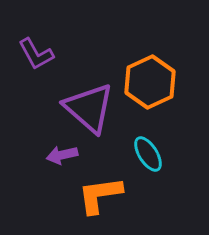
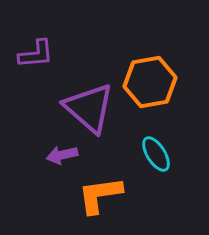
purple L-shape: rotated 66 degrees counterclockwise
orange hexagon: rotated 15 degrees clockwise
cyan ellipse: moved 8 px right
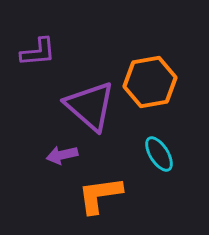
purple L-shape: moved 2 px right, 2 px up
purple triangle: moved 1 px right, 2 px up
cyan ellipse: moved 3 px right
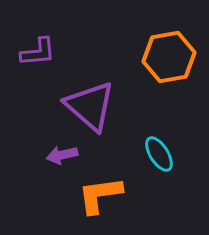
orange hexagon: moved 19 px right, 25 px up
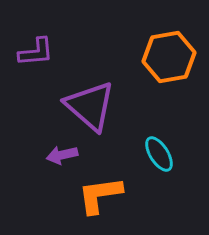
purple L-shape: moved 2 px left
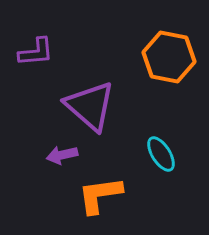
orange hexagon: rotated 21 degrees clockwise
cyan ellipse: moved 2 px right
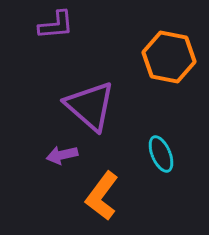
purple L-shape: moved 20 px right, 27 px up
cyan ellipse: rotated 9 degrees clockwise
orange L-shape: moved 2 px right, 1 px down; rotated 45 degrees counterclockwise
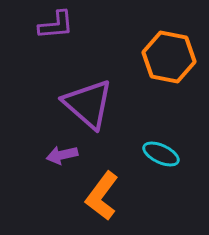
purple triangle: moved 2 px left, 2 px up
cyan ellipse: rotated 42 degrees counterclockwise
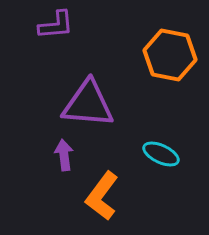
orange hexagon: moved 1 px right, 2 px up
purple triangle: rotated 36 degrees counterclockwise
purple arrow: moved 2 px right; rotated 96 degrees clockwise
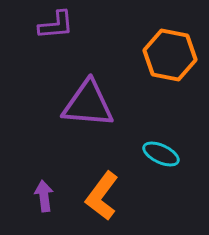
purple arrow: moved 20 px left, 41 px down
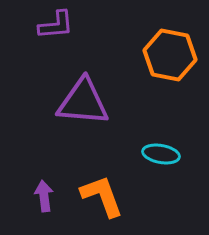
purple triangle: moved 5 px left, 2 px up
cyan ellipse: rotated 15 degrees counterclockwise
orange L-shape: rotated 123 degrees clockwise
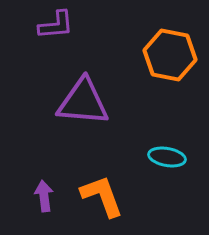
cyan ellipse: moved 6 px right, 3 px down
